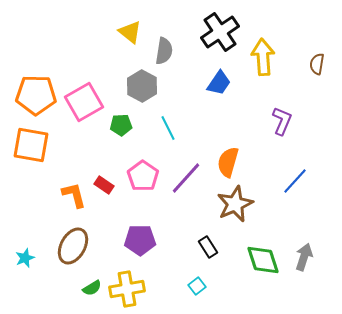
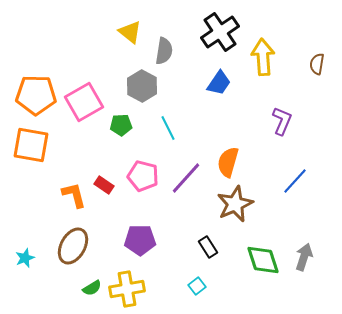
pink pentagon: rotated 20 degrees counterclockwise
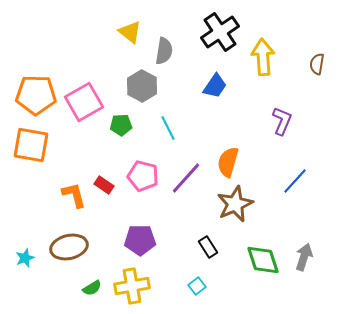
blue trapezoid: moved 4 px left, 3 px down
brown ellipse: moved 4 px left, 1 px down; rotated 48 degrees clockwise
yellow cross: moved 5 px right, 3 px up
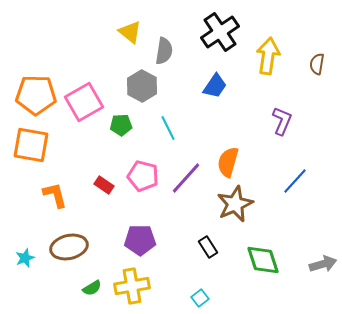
yellow arrow: moved 5 px right, 1 px up; rotated 12 degrees clockwise
orange L-shape: moved 19 px left
gray arrow: moved 19 px right, 7 px down; rotated 56 degrees clockwise
cyan square: moved 3 px right, 12 px down
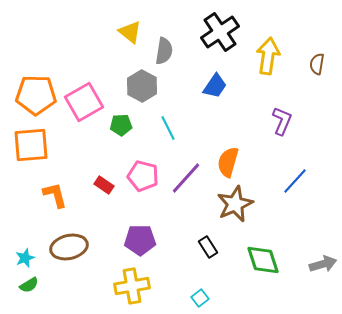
orange square: rotated 15 degrees counterclockwise
green semicircle: moved 63 px left, 3 px up
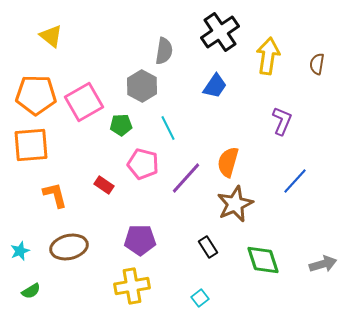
yellow triangle: moved 79 px left, 4 px down
pink pentagon: moved 12 px up
cyan star: moved 5 px left, 7 px up
green semicircle: moved 2 px right, 6 px down
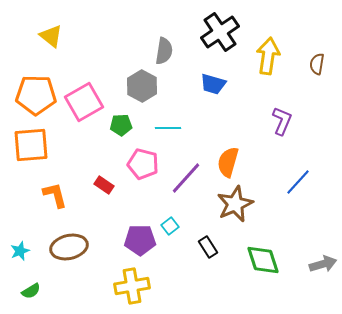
blue trapezoid: moved 2 px left, 2 px up; rotated 72 degrees clockwise
cyan line: rotated 65 degrees counterclockwise
blue line: moved 3 px right, 1 px down
cyan square: moved 30 px left, 72 px up
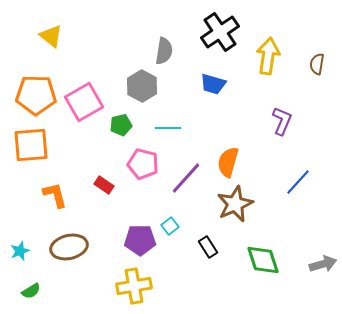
green pentagon: rotated 10 degrees counterclockwise
yellow cross: moved 2 px right
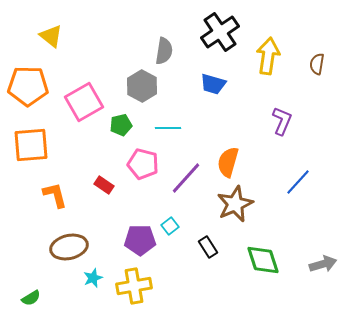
orange pentagon: moved 8 px left, 9 px up
cyan star: moved 73 px right, 27 px down
green semicircle: moved 7 px down
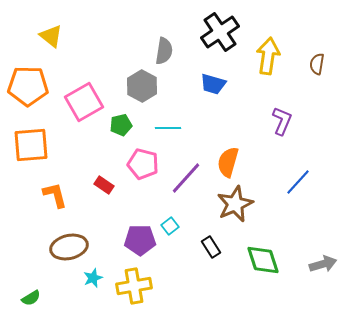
black rectangle: moved 3 px right
